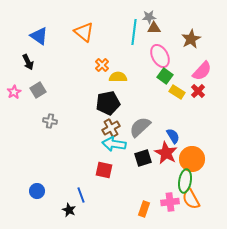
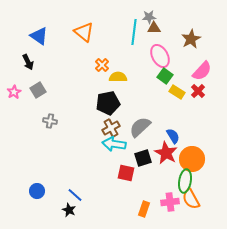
red square: moved 22 px right, 3 px down
blue line: moved 6 px left; rotated 28 degrees counterclockwise
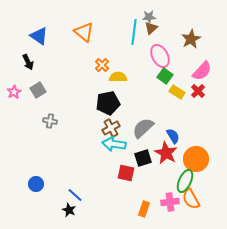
brown triangle: moved 3 px left; rotated 40 degrees counterclockwise
gray semicircle: moved 3 px right, 1 px down
orange circle: moved 4 px right
green ellipse: rotated 15 degrees clockwise
blue circle: moved 1 px left, 7 px up
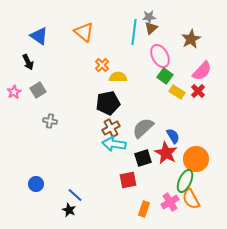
red square: moved 2 px right, 7 px down; rotated 24 degrees counterclockwise
pink cross: rotated 24 degrees counterclockwise
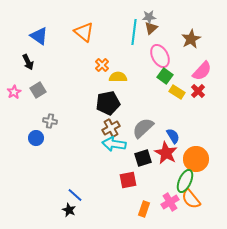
blue circle: moved 46 px up
orange semicircle: rotated 10 degrees counterclockwise
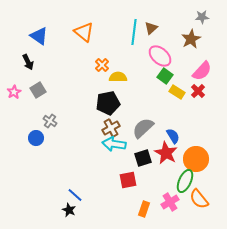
gray star: moved 53 px right
pink ellipse: rotated 20 degrees counterclockwise
gray cross: rotated 24 degrees clockwise
orange semicircle: moved 8 px right
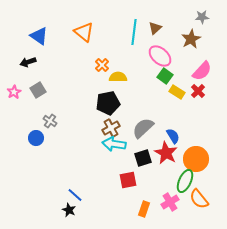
brown triangle: moved 4 px right
black arrow: rotated 98 degrees clockwise
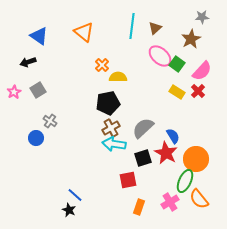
cyan line: moved 2 px left, 6 px up
green square: moved 12 px right, 12 px up
orange rectangle: moved 5 px left, 2 px up
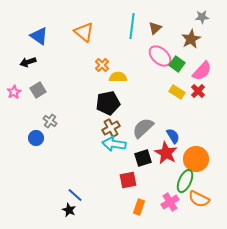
orange semicircle: rotated 25 degrees counterclockwise
